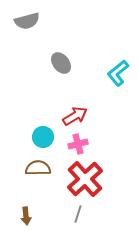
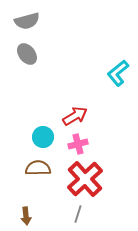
gray ellipse: moved 34 px left, 9 px up
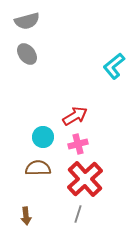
cyan L-shape: moved 4 px left, 7 px up
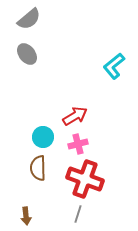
gray semicircle: moved 2 px right, 2 px up; rotated 25 degrees counterclockwise
brown semicircle: rotated 90 degrees counterclockwise
red cross: rotated 27 degrees counterclockwise
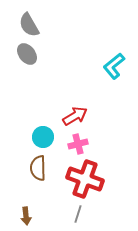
gray semicircle: moved 6 px down; rotated 100 degrees clockwise
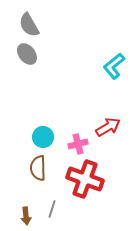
red arrow: moved 33 px right, 11 px down
gray line: moved 26 px left, 5 px up
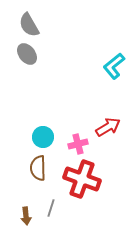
red cross: moved 3 px left
gray line: moved 1 px left, 1 px up
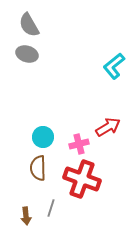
gray ellipse: rotated 35 degrees counterclockwise
pink cross: moved 1 px right
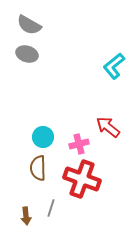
gray semicircle: rotated 30 degrees counterclockwise
red arrow: rotated 110 degrees counterclockwise
